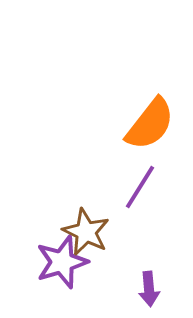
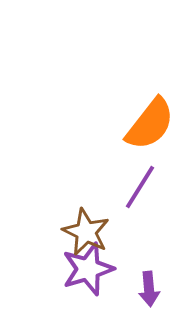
purple star: moved 26 px right, 7 px down
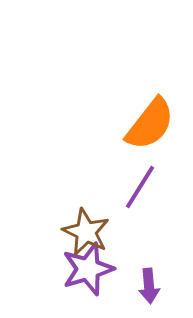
purple arrow: moved 3 px up
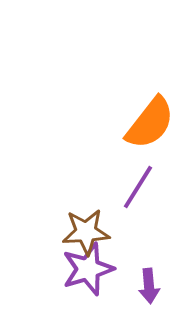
orange semicircle: moved 1 px up
purple line: moved 2 px left
brown star: rotated 30 degrees counterclockwise
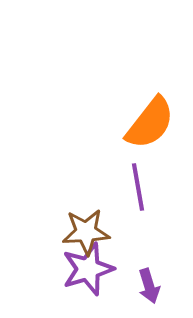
purple line: rotated 42 degrees counterclockwise
purple arrow: rotated 12 degrees counterclockwise
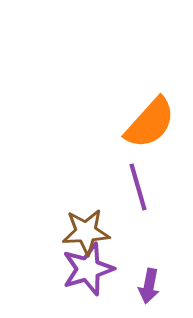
orange semicircle: rotated 4 degrees clockwise
purple line: rotated 6 degrees counterclockwise
purple arrow: rotated 28 degrees clockwise
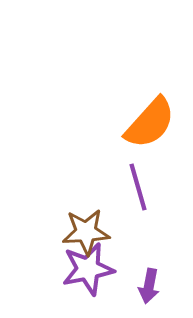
purple star: rotated 6 degrees clockwise
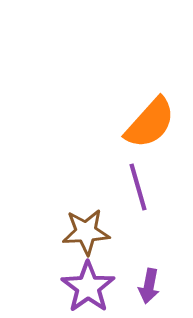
purple star: moved 18 px down; rotated 24 degrees counterclockwise
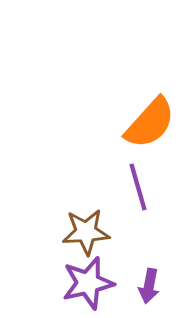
purple star: moved 4 px up; rotated 22 degrees clockwise
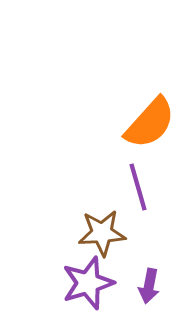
brown star: moved 16 px right, 1 px down
purple star: rotated 4 degrees counterclockwise
